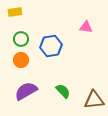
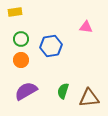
green semicircle: rotated 119 degrees counterclockwise
brown triangle: moved 5 px left, 2 px up
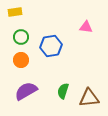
green circle: moved 2 px up
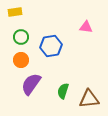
purple semicircle: moved 5 px right, 7 px up; rotated 25 degrees counterclockwise
brown triangle: moved 1 px down
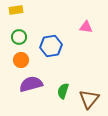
yellow rectangle: moved 1 px right, 2 px up
green circle: moved 2 px left
purple semicircle: rotated 40 degrees clockwise
brown triangle: rotated 45 degrees counterclockwise
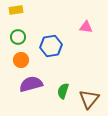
green circle: moved 1 px left
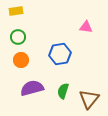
yellow rectangle: moved 1 px down
blue hexagon: moved 9 px right, 8 px down
purple semicircle: moved 1 px right, 4 px down
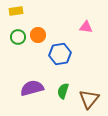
orange circle: moved 17 px right, 25 px up
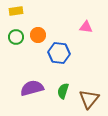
green circle: moved 2 px left
blue hexagon: moved 1 px left, 1 px up; rotated 15 degrees clockwise
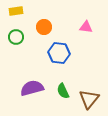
orange circle: moved 6 px right, 8 px up
green semicircle: rotated 42 degrees counterclockwise
